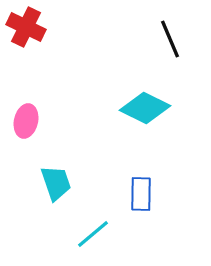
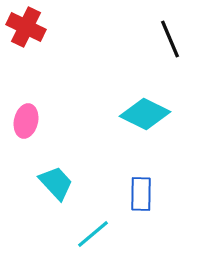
cyan diamond: moved 6 px down
cyan trapezoid: rotated 24 degrees counterclockwise
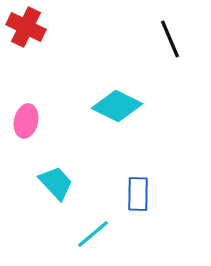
cyan diamond: moved 28 px left, 8 px up
blue rectangle: moved 3 px left
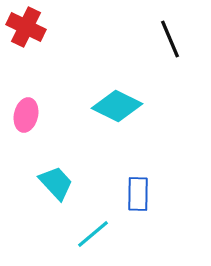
pink ellipse: moved 6 px up
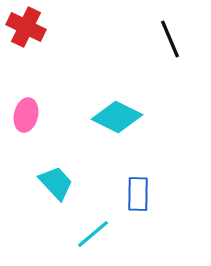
cyan diamond: moved 11 px down
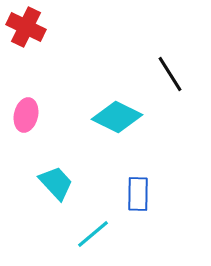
black line: moved 35 px down; rotated 9 degrees counterclockwise
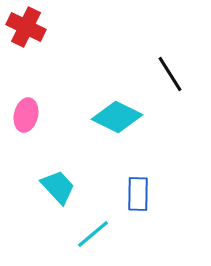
cyan trapezoid: moved 2 px right, 4 px down
